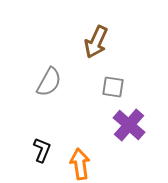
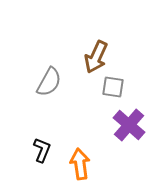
brown arrow: moved 15 px down
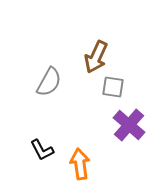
black L-shape: rotated 130 degrees clockwise
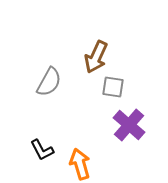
orange arrow: rotated 8 degrees counterclockwise
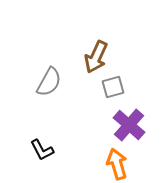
gray square: rotated 25 degrees counterclockwise
orange arrow: moved 37 px right
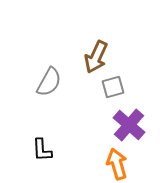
black L-shape: rotated 25 degrees clockwise
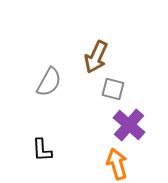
gray square: moved 2 px down; rotated 30 degrees clockwise
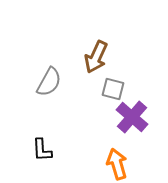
purple cross: moved 3 px right, 8 px up
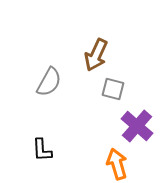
brown arrow: moved 2 px up
purple cross: moved 5 px right, 9 px down
